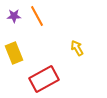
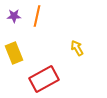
orange line: rotated 40 degrees clockwise
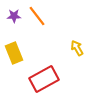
orange line: rotated 50 degrees counterclockwise
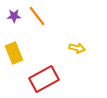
yellow arrow: rotated 133 degrees clockwise
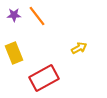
purple star: moved 1 px up
yellow arrow: moved 2 px right; rotated 42 degrees counterclockwise
red rectangle: moved 1 px up
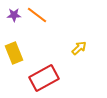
orange line: moved 1 px up; rotated 15 degrees counterclockwise
yellow arrow: rotated 14 degrees counterclockwise
